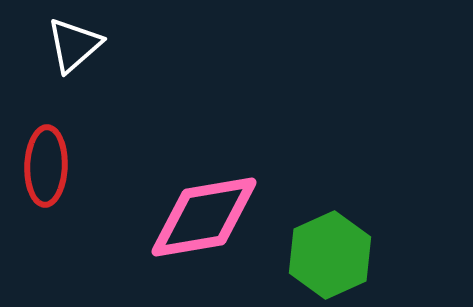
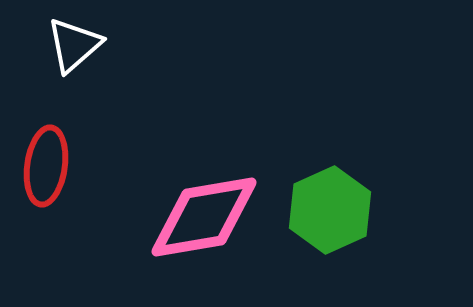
red ellipse: rotated 6 degrees clockwise
green hexagon: moved 45 px up
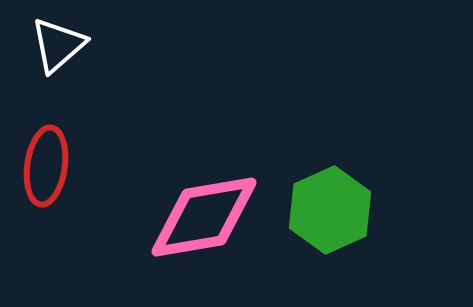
white triangle: moved 16 px left
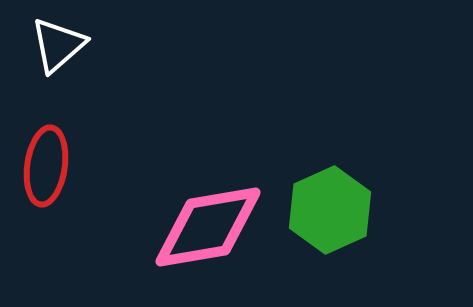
pink diamond: moved 4 px right, 10 px down
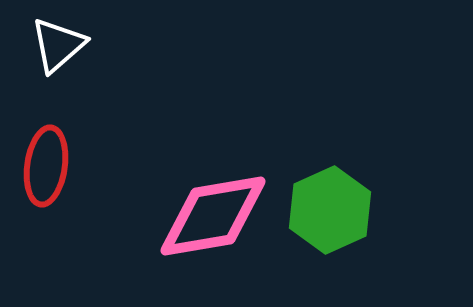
pink diamond: moved 5 px right, 11 px up
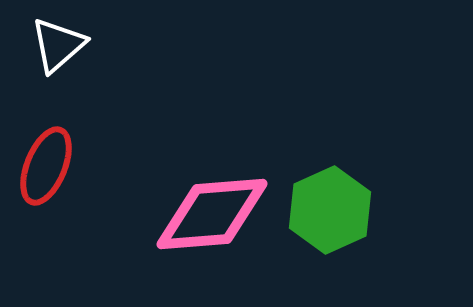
red ellipse: rotated 14 degrees clockwise
pink diamond: moved 1 px left, 2 px up; rotated 5 degrees clockwise
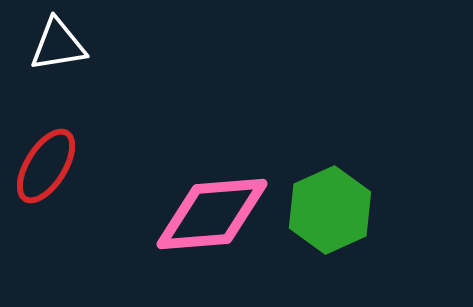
white triangle: rotated 32 degrees clockwise
red ellipse: rotated 10 degrees clockwise
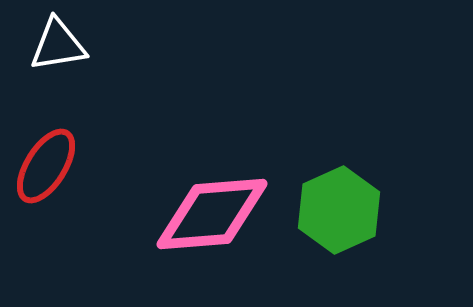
green hexagon: moved 9 px right
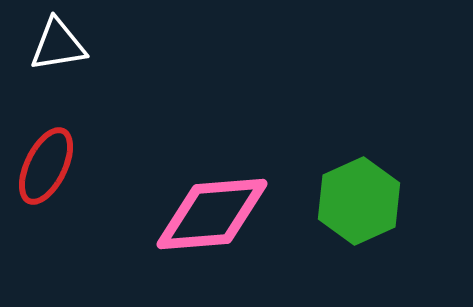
red ellipse: rotated 6 degrees counterclockwise
green hexagon: moved 20 px right, 9 px up
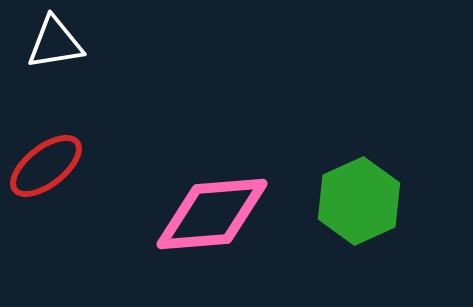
white triangle: moved 3 px left, 2 px up
red ellipse: rotated 26 degrees clockwise
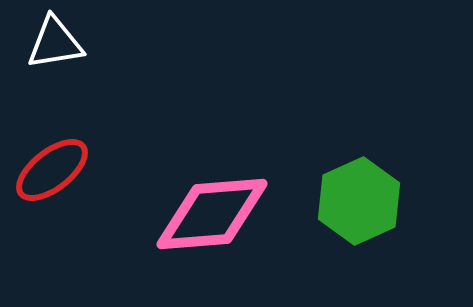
red ellipse: moved 6 px right, 4 px down
